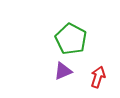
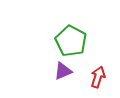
green pentagon: moved 2 px down
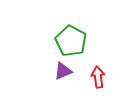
red arrow: rotated 25 degrees counterclockwise
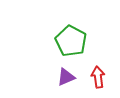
purple triangle: moved 3 px right, 6 px down
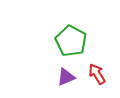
red arrow: moved 1 px left, 3 px up; rotated 25 degrees counterclockwise
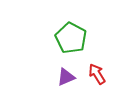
green pentagon: moved 3 px up
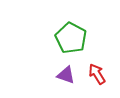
purple triangle: moved 2 px up; rotated 42 degrees clockwise
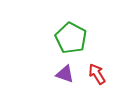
purple triangle: moved 1 px left, 1 px up
